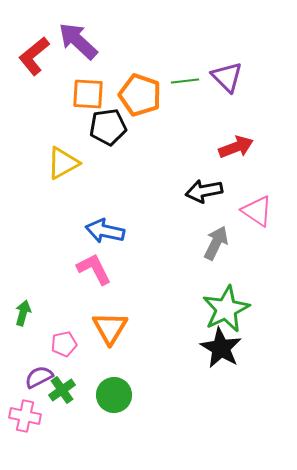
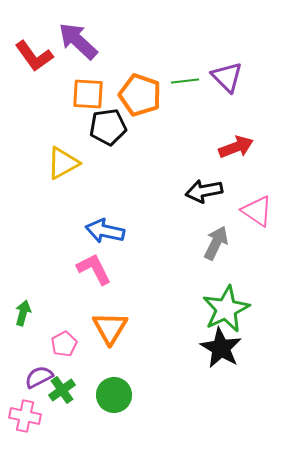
red L-shape: rotated 87 degrees counterclockwise
pink pentagon: rotated 15 degrees counterclockwise
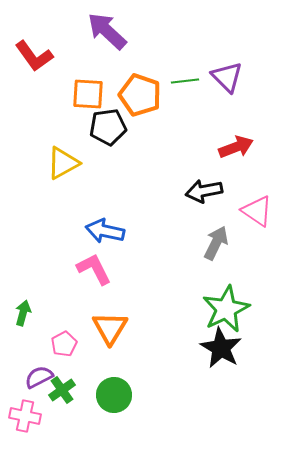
purple arrow: moved 29 px right, 10 px up
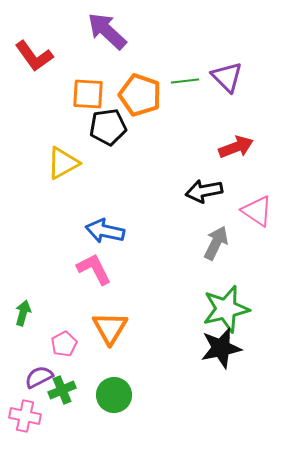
green star: rotated 12 degrees clockwise
black star: rotated 30 degrees clockwise
green cross: rotated 12 degrees clockwise
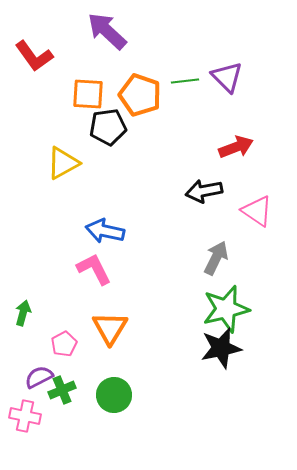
gray arrow: moved 15 px down
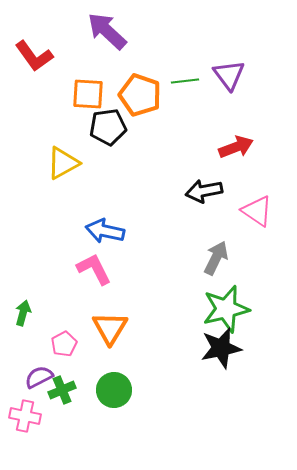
purple triangle: moved 2 px right, 2 px up; rotated 8 degrees clockwise
green circle: moved 5 px up
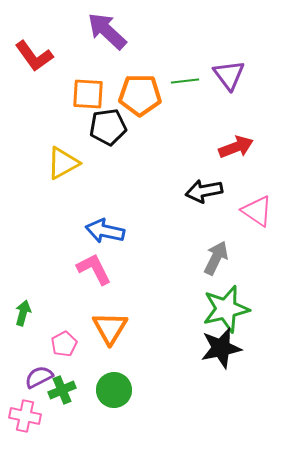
orange pentagon: rotated 18 degrees counterclockwise
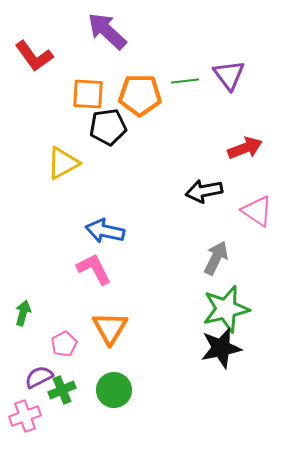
red arrow: moved 9 px right, 1 px down
pink cross: rotated 32 degrees counterclockwise
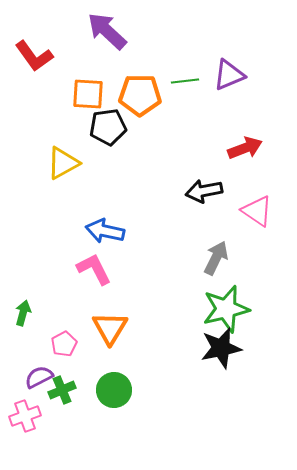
purple triangle: rotated 44 degrees clockwise
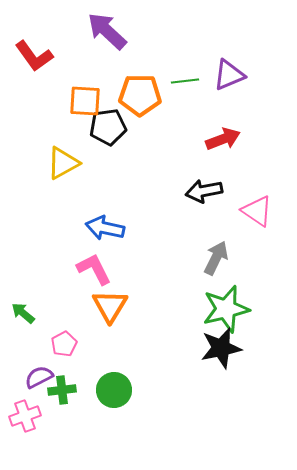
orange square: moved 3 px left, 7 px down
red arrow: moved 22 px left, 9 px up
blue arrow: moved 3 px up
green arrow: rotated 65 degrees counterclockwise
orange triangle: moved 22 px up
green cross: rotated 16 degrees clockwise
